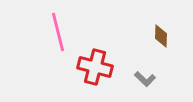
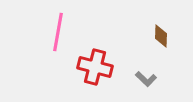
pink line: rotated 24 degrees clockwise
gray L-shape: moved 1 px right
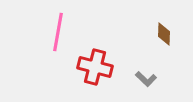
brown diamond: moved 3 px right, 2 px up
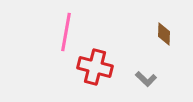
pink line: moved 8 px right
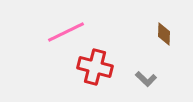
pink line: rotated 54 degrees clockwise
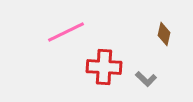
brown diamond: rotated 10 degrees clockwise
red cross: moved 9 px right; rotated 12 degrees counterclockwise
